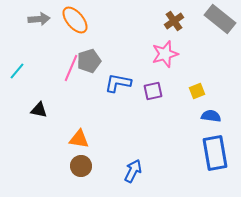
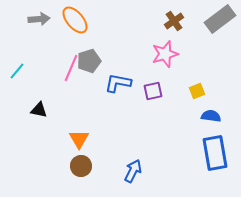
gray rectangle: rotated 76 degrees counterclockwise
orange triangle: rotated 50 degrees clockwise
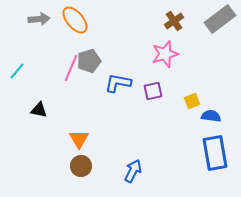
yellow square: moved 5 px left, 10 px down
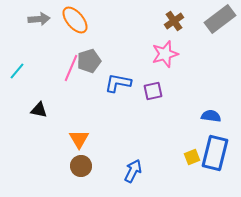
yellow square: moved 56 px down
blue rectangle: rotated 24 degrees clockwise
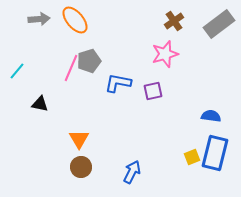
gray rectangle: moved 1 px left, 5 px down
black triangle: moved 1 px right, 6 px up
brown circle: moved 1 px down
blue arrow: moved 1 px left, 1 px down
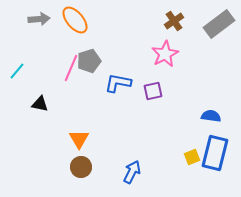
pink star: rotated 12 degrees counterclockwise
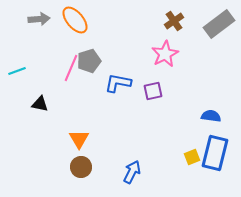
cyan line: rotated 30 degrees clockwise
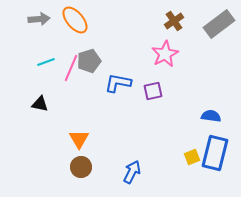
cyan line: moved 29 px right, 9 px up
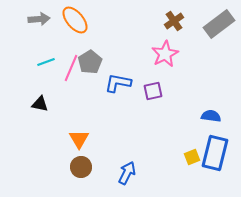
gray pentagon: moved 1 px right, 1 px down; rotated 15 degrees counterclockwise
blue arrow: moved 5 px left, 1 px down
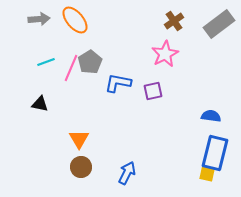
yellow square: moved 15 px right, 17 px down; rotated 35 degrees clockwise
